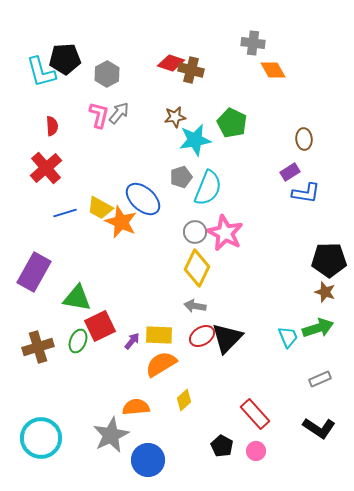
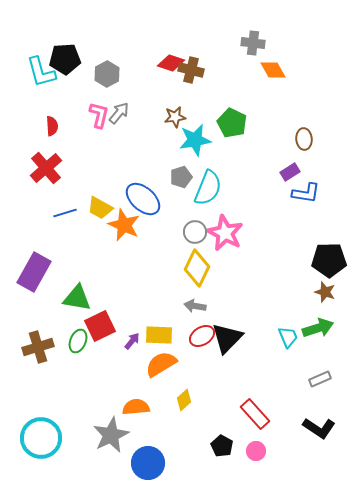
orange star at (121, 222): moved 3 px right, 3 px down
blue circle at (148, 460): moved 3 px down
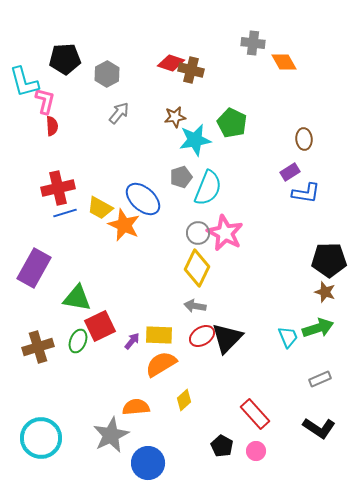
orange diamond at (273, 70): moved 11 px right, 8 px up
cyan L-shape at (41, 72): moved 17 px left, 10 px down
pink L-shape at (99, 115): moved 54 px left, 14 px up
red cross at (46, 168): moved 12 px right, 20 px down; rotated 28 degrees clockwise
gray circle at (195, 232): moved 3 px right, 1 px down
purple rectangle at (34, 272): moved 4 px up
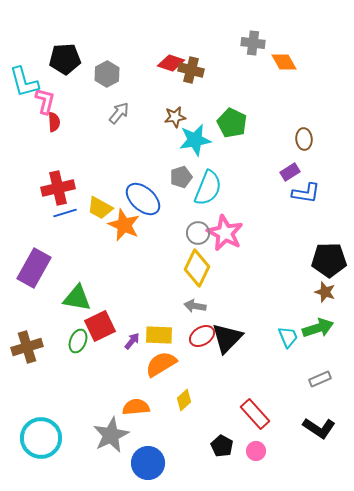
red semicircle at (52, 126): moved 2 px right, 4 px up
brown cross at (38, 347): moved 11 px left
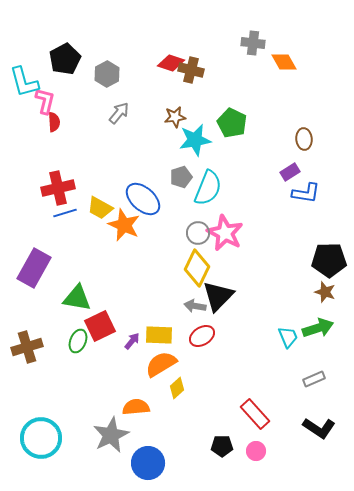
black pentagon at (65, 59): rotated 24 degrees counterclockwise
black triangle at (227, 338): moved 9 px left, 42 px up
gray rectangle at (320, 379): moved 6 px left
yellow diamond at (184, 400): moved 7 px left, 12 px up
black pentagon at (222, 446): rotated 30 degrees counterclockwise
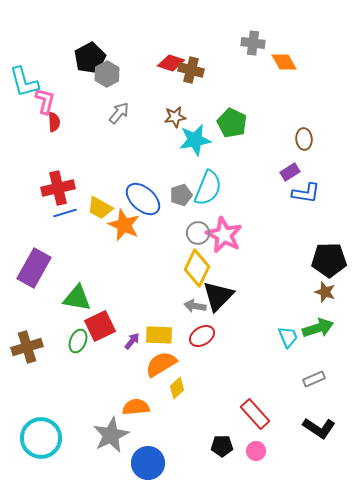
black pentagon at (65, 59): moved 25 px right, 1 px up
gray pentagon at (181, 177): moved 18 px down
pink star at (225, 233): moved 1 px left, 2 px down
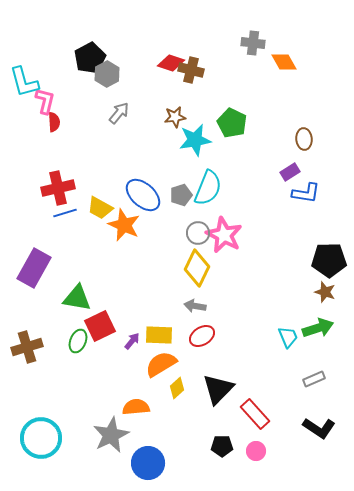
blue ellipse at (143, 199): moved 4 px up
black triangle at (218, 296): moved 93 px down
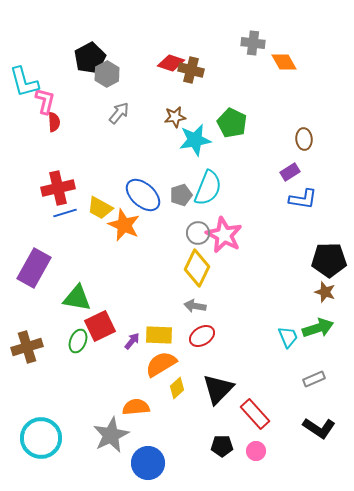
blue L-shape at (306, 193): moved 3 px left, 6 px down
